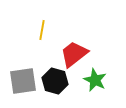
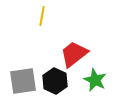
yellow line: moved 14 px up
black hexagon: rotated 10 degrees clockwise
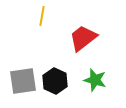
red trapezoid: moved 9 px right, 16 px up
green star: rotated 10 degrees counterclockwise
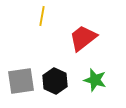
gray square: moved 2 px left
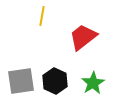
red trapezoid: moved 1 px up
green star: moved 2 px left, 3 px down; rotated 25 degrees clockwise
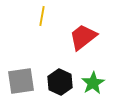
black hexagon: moved 5 px right, 1 px down
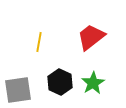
yellow line: moved 3 px left, 26 px down
red trapezoid: moved 8 px right
gray square: moved 3 px left, 9 px down
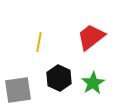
black hexagon: moved 1 px left, 4 px up
